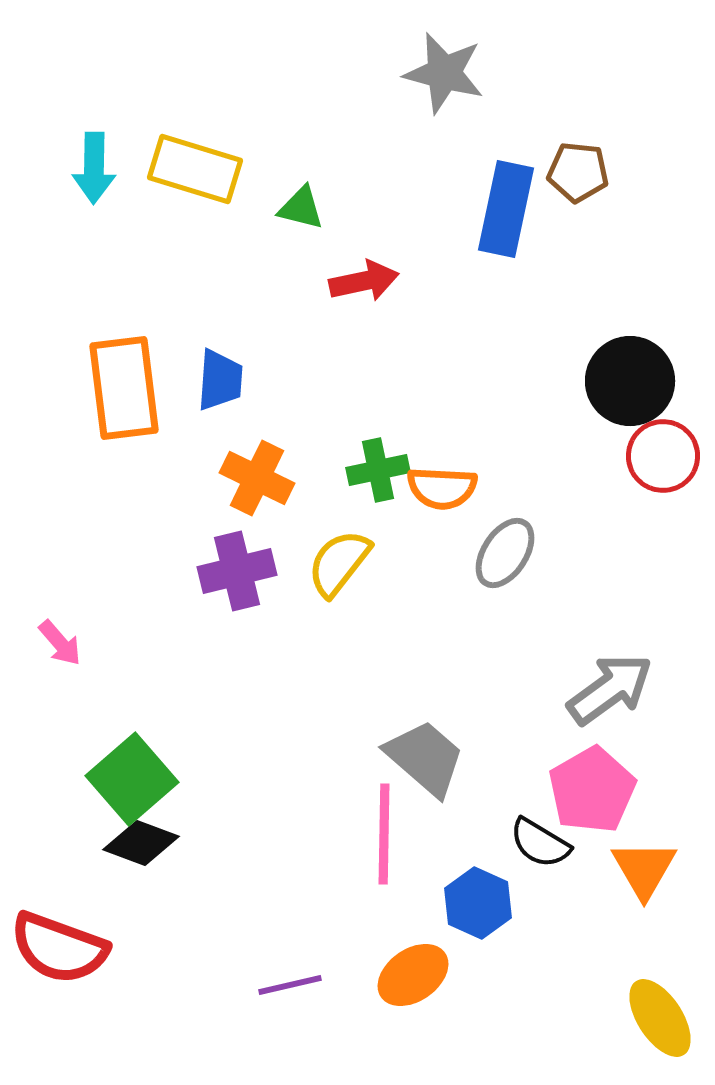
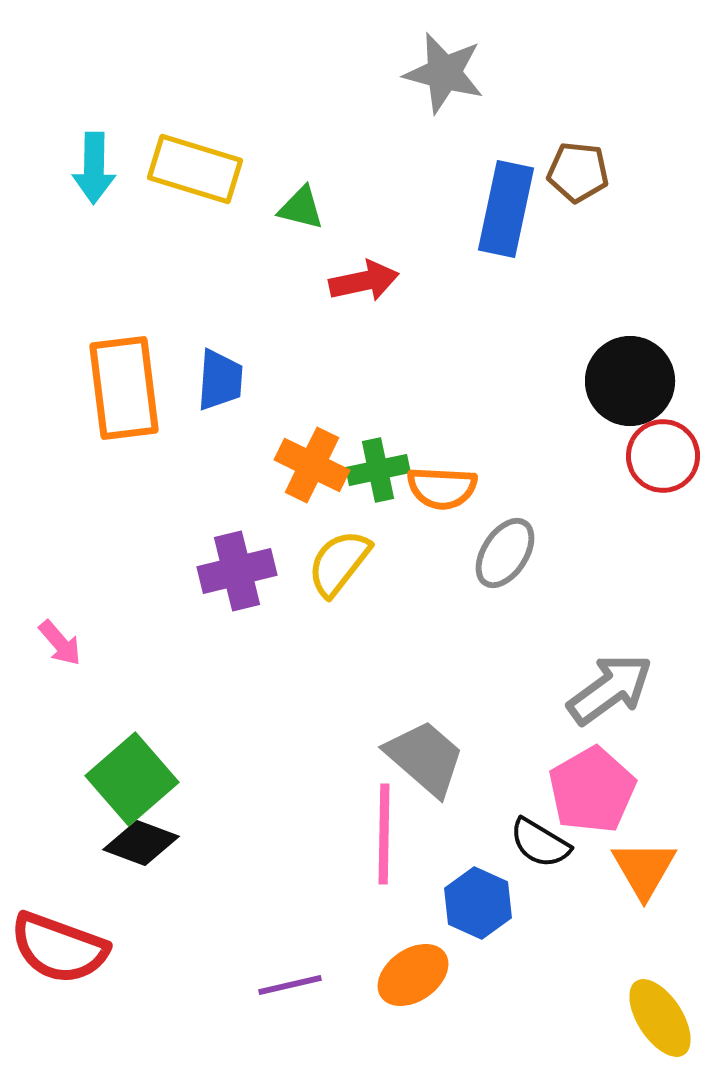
orange cross: moved 55 px right, 13 px up
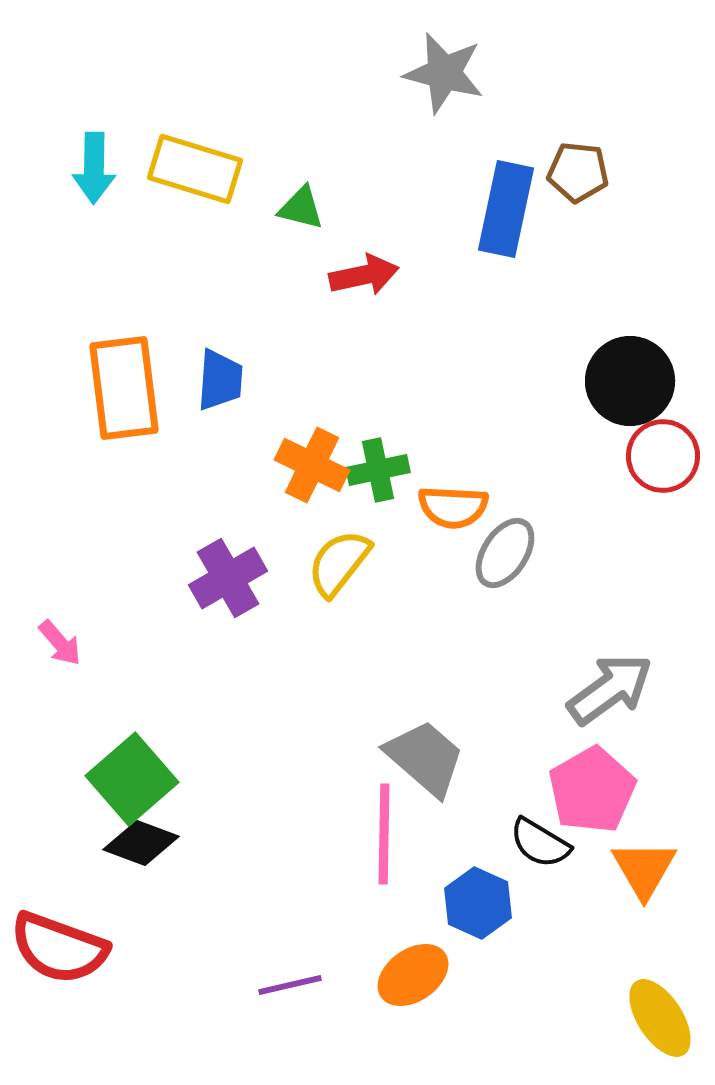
red arrow: moved 6 px up
orange semicircle: moved 11 px right, 19 px down
purple cross: moved 9 px left, 7 px down; rotated 16 degrees counterclockwise
